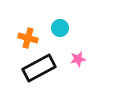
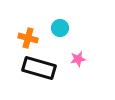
black rectangle: rotated 44 degrees clockwise
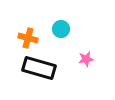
cyan circle: moved 1 px right, 1 px down
pink star: moved 8 px right
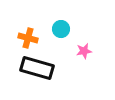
pink star: moved 2 px left, 8 px up
black rectangle: moved 2 px left
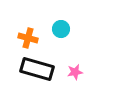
pink star: moved 9 px left, 21 px down
black rectangle: moved 1 px down
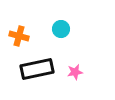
orange cross: moved 9 px left, 2 px up
black rectangle: rotated 28 degrees counterclockwise
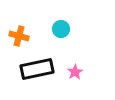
pink star: rotated 21 degrees counterclockwise
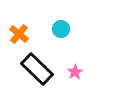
orange cross: moved 2 px up; rotated 24 degrees clockwise
black rectangle: rotated 56 degrees clockwise
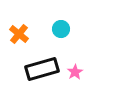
black rectangle: moved 5 px right; rotated 60 degrees counterclockwise
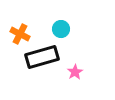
orange cross: moved 1 px right; rotated 12 degrees counterclockwise
black rectangle: moved 12 px up
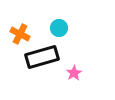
cyan circle: moved 2 px left, 1 px up
pink star: moved 1 px left, 1 px down
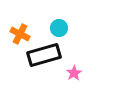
black rectangle: moved 2 px right, 2 px up
